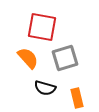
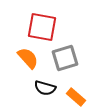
orange rectangle: moved 1 px left, 1 px up; rotated 36 degrees counterclockwise
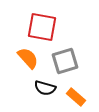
gray square: moved 3 px down
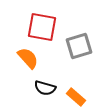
gray square: moved 14 px right, 15 px up
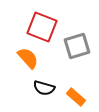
red square: rotated 12 degrees clockwise
gray square: moved 2 px left
black semicircle: moved 1 px left
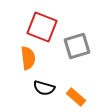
orange semicircle: rotated 35 degrees clockwise
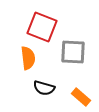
gray square: moved 4 px left, 6 px down; rotated 20 degrees clockwise
orange rectangle: moved 5 px right
